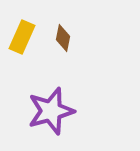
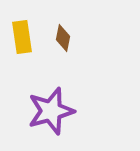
yellow rectangle: rotated 32 degrees counterclockwise
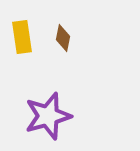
purple star: moved 3 px left, 5 px down
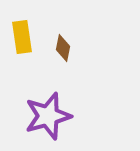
brown diamond: moved 10 px down
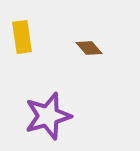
brown diamond: moved 26 px right; rotated 52 degrees counterclockwise
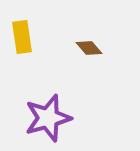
purple star: moved 2 px down
